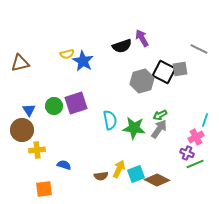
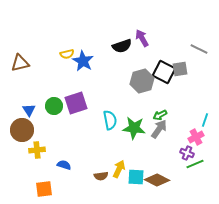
cyan square: moved 3 px down; rotated 24 degrees clockwise
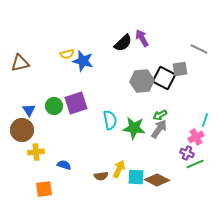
black semicircle: moved 1 px right, 3 px up; rotated 24 degrees counterclockwise
blue star: rotated 15 degrees counterclockwise
black square: moved 6 px down
gray hexagon: rotated 10 degrees clockwise
yellow cross: moved 1 px left, 2 px down
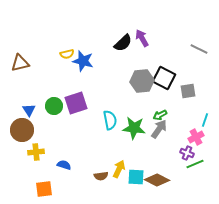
gray square: moved 8 px right, 22 px down
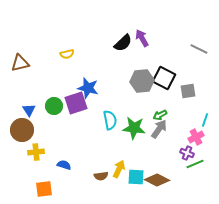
blue star: moved 5 px right, 27 px down
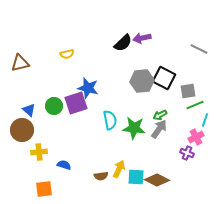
purple arrow: rotated 72 degrees counterclockwise
blue triangle: rotated 16 degrees counterclockwise
yellow cross: moved 3 px right
green line: moved 59 px up
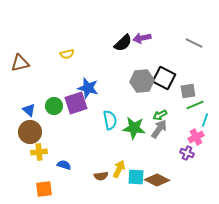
gray line: moved 5 px left, 6 px up
brown circle: moved 8 px right, 2 px down
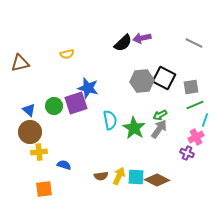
gray square: moved 3 px right, 4 px up
green star: rotated 25 degrees clockwise
yellow arrow: moved 7 px down
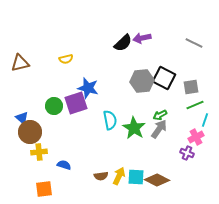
yellow semicircle: moved 1 px left, 5 px down
blue triangle: moved 7 px left, 8 px down
